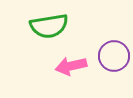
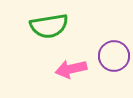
pink arrow: moved 3 px down
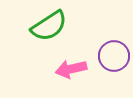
green semicircle: rotated 24 degrees counterclockwise
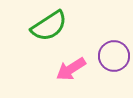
pink arrow: rotated 20 degrees counterclockwise
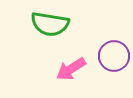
green semicircle: moved 1 px right, 2 px up; rotated 42 degrees clockwise
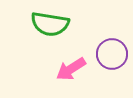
purple circle: moved 2 px left, 2 px up
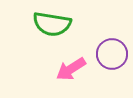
green semicircle: moved 2 px right
